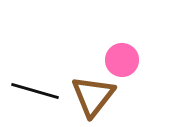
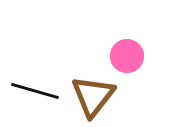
pink circle: moved 5 px right, 4 px up
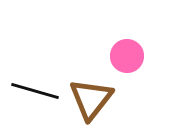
brown triangle: moved 2 px left, 3 px down
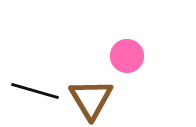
brown triangle: rotated 9 degrees counterclockwise
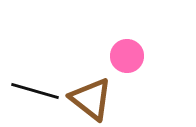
brown triangle: rotated 21 degrees counterclockwise
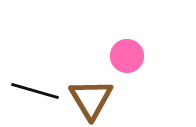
brown triangle: rotated 21 degrees clockwise
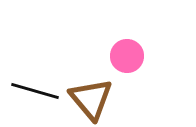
brown triangle: rotated 9 degrees counterclockwise
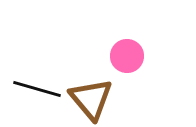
black line: moved 2 px right, 2 px up
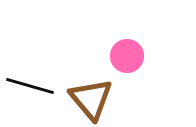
black line: moved 7 px left, 3 px up
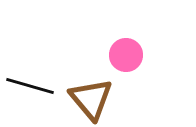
pink circle: moved 1 px left, 1 px up
